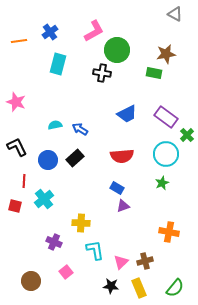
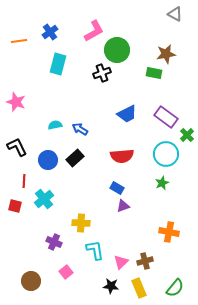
black cross: rotated 30 degrees counterclockwise
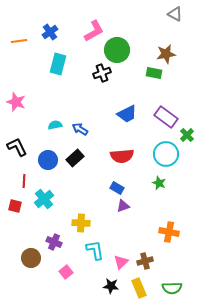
green star: moved 3 px left; rotated 24 degrees counterclockwise
brown circle: moved 23 px up
green semicircle: moved 3 px left; rotated 48 degrees clockwise
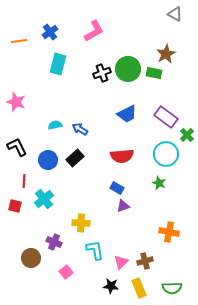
green circle: moved 11 px right, 19 px down
brown star: rotated 18 degrees counterclockwise
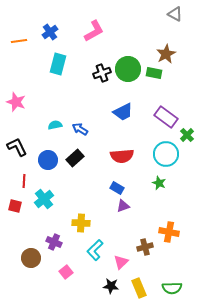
blue trapezoid: moved 4 px left, 2 px up
cyan L-shape: rotated 125 degrees counterclockwise
brown cross: moved 14 px up
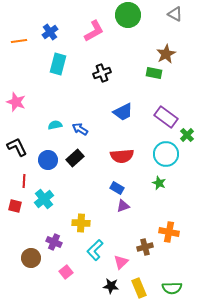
green circle: moved 54 px up
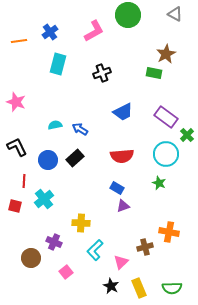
black star: rotated 21 degrees clockwise
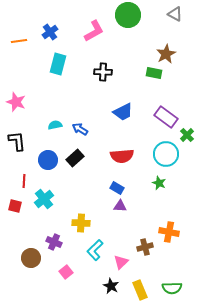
black cross: moved 1 px right, 1 px up; rotated 24 degrees clockwise
black L-shape: moved 6 px up; rotated 20 degrees clockwise
purple triangle: moved 3 px left; rotated 24 degrees clockwise
yellow rectangle: moved 1 px right, 2 px down
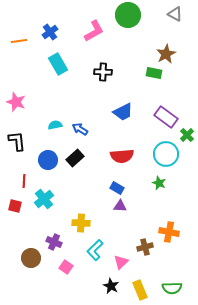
cyan rectangle: rotated 45 degrees counterclockwise
pink square: moved 5 px up; rotated 16 degrees counterclockwise
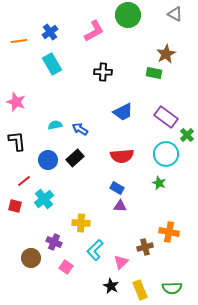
cyan rectangle: moved 6 px left
red line: rotated 48 degrees clockwise
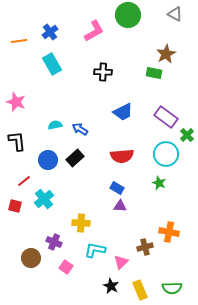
cyan L-shape: rotated 55 degrees clockwise
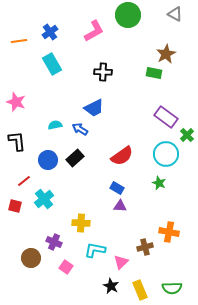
blue trapezoid: moved 29 px left, 4 px up
red semicircle: rotated 30 degrees counterclockwise
